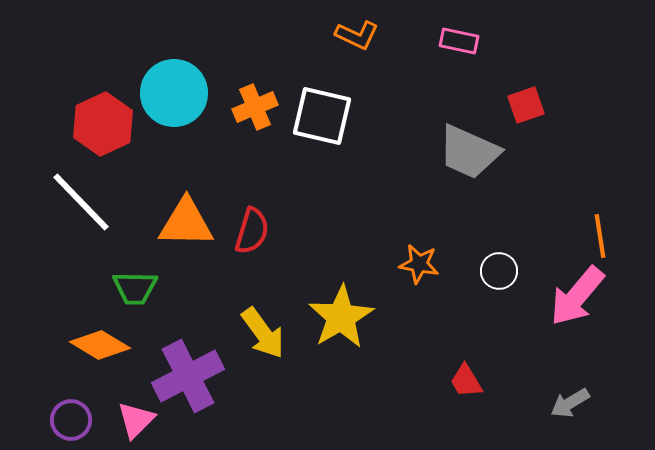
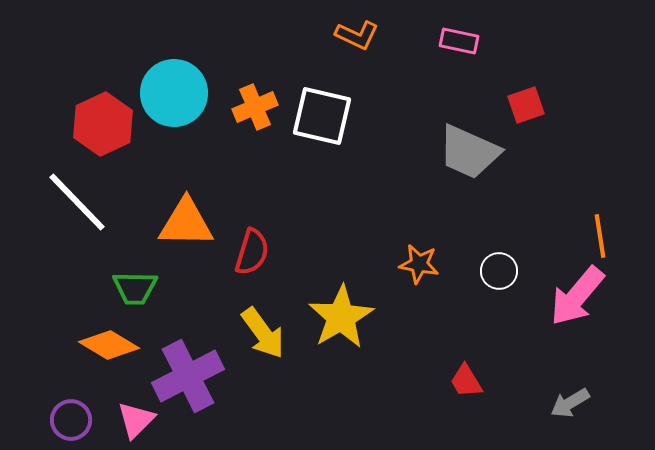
white line: moved 4 px left
red semicircle: moved 21 px down
orange diamond: moved 9 px right
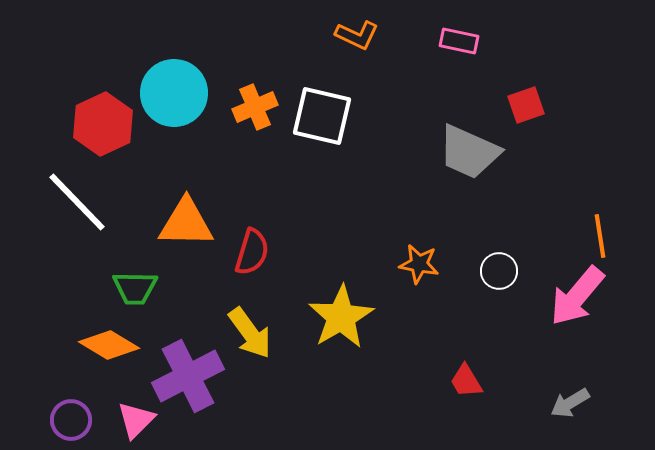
yellow arrow: moved 13 px left
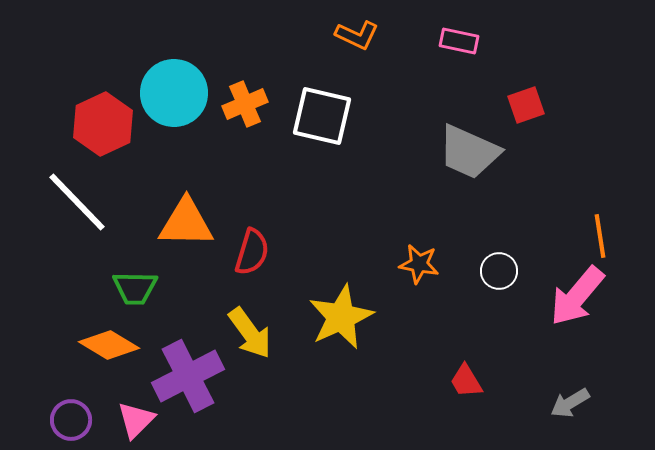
orange cross: moved 10 px left, 3 px up
yellow star: rotated 6 degrees clockwise
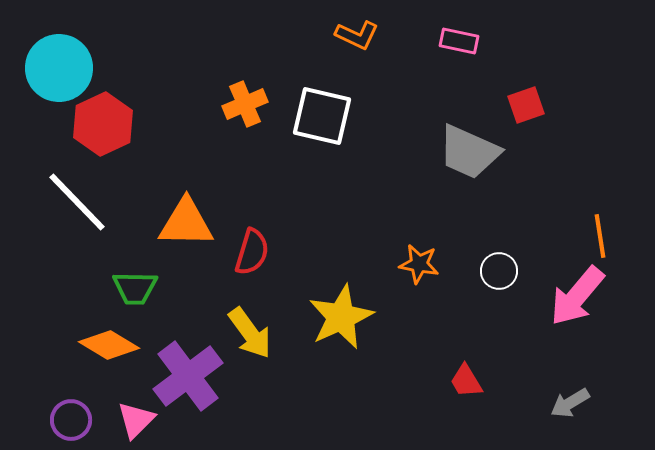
cyan circle: moved 115 px left, 25 px up
purple cross: rotated 10 degrees counterclockwise
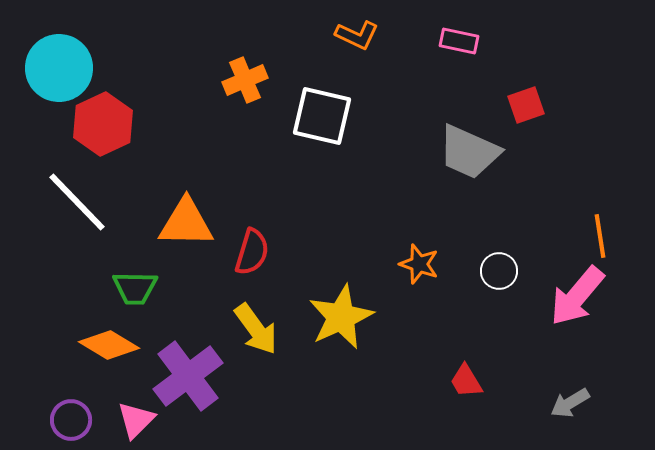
orange cross: moved 24 px up
orange star: rotated 9 degrees clockwise
yellow arrow: moved 6 px right, 4 px up
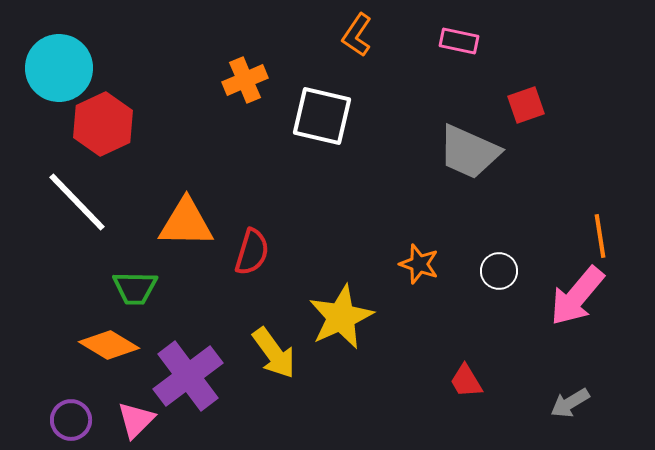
orange L-shape: rotated 99 degrees clockwise
yellow arrow: moved 18 px right, 24 px down
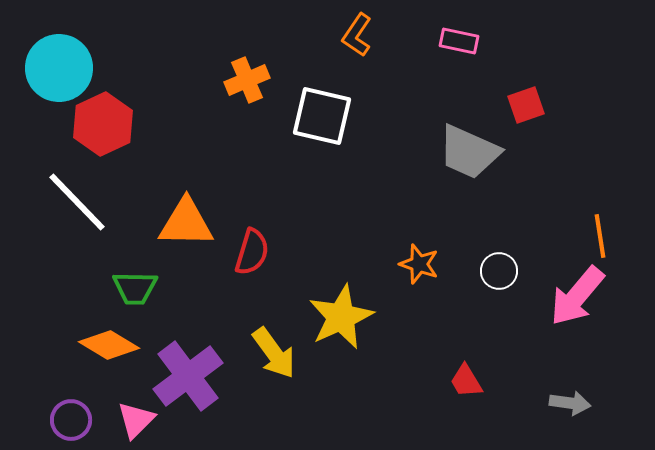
orange cross: moved 2 px right
gray arrow: rotated 141 degrees counterclockwise
